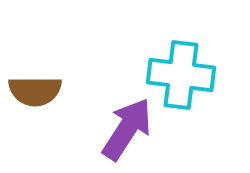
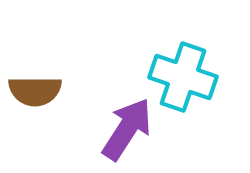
cyan cross: moved 2 px right, 2 px down; rotated 12 degrees clockwise
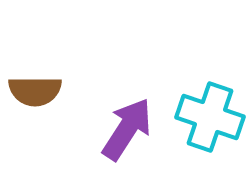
cyan cross: moved 27 px right, 40 px down
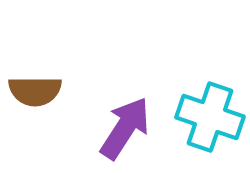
purple arrow: moved 2 px left, 1 px up
